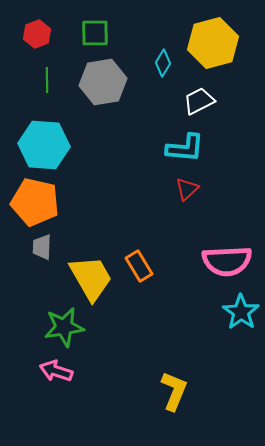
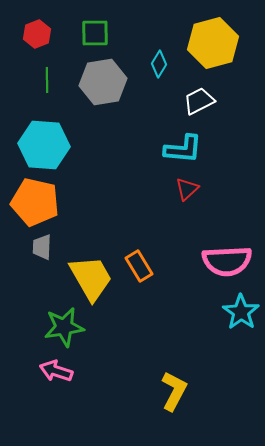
cyan diamond: moved 4 px left, 1 px down
cyan L-shape: moved 2 px left, 1 px down
yellow L-shape: rotated 6 degrees clockwise
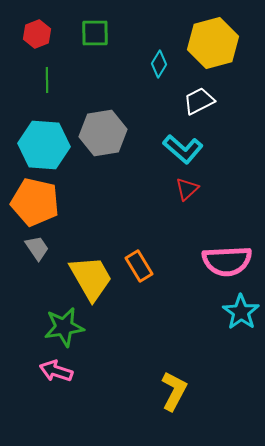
gray hexagon: moved 51 px down
cyan L-shape: rotated 36 degrees clockwise
gray trapezoid: moved 5 px left, 1 px down; rotated 144 degrees clockwise
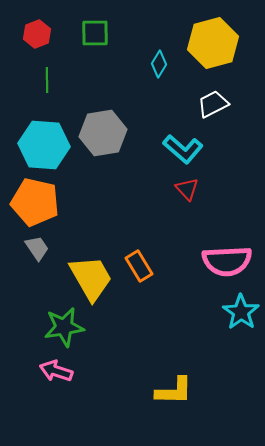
white trapezoid: moved 14 px right, 3 px down
red triangle: rotated 30 degrees counterclockwise
yellow L-shape: rotated 63 degrees clockwise
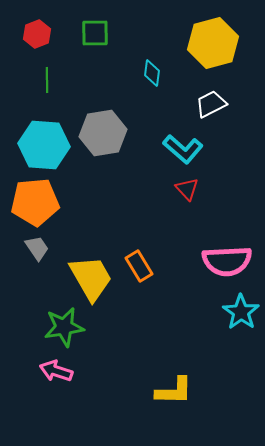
cyan diamond: moved 7 px left, 9 px down; rotated 24 degrees counterclockwise
white trapezoid: moved 2 px left
orange pentagon: rotated 18 degrees counterclockwise
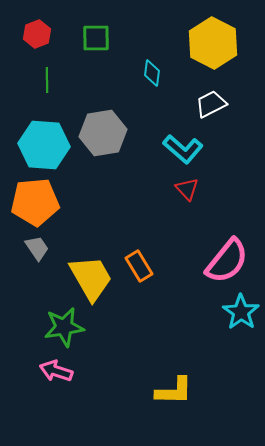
green square: moved 1 px right, 5 px down
yellow hexagon: rotated 18 degrees counterclockwise
pink semicircle: rotated 48 degrees counterclockwise
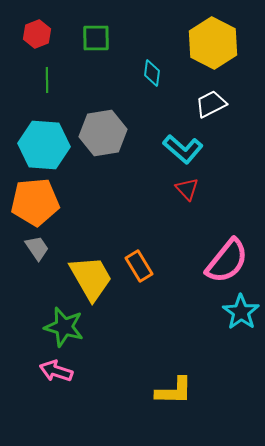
green star: rotated 24 degrees clockwise
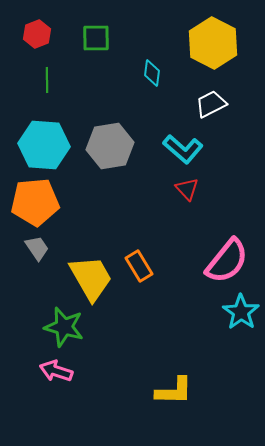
gray hexagon: moved 7 px right, 13 px down
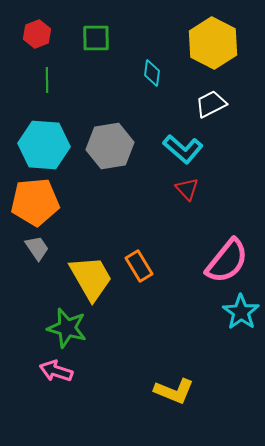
green star: moved 3 px right, 1 px down
yellow L-shape: rotated 21 degrees clockwise
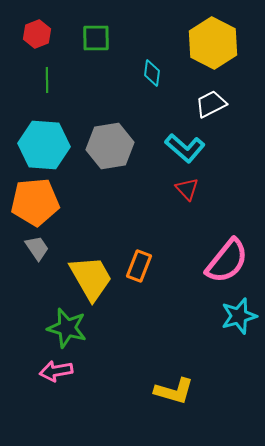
cyan L-shape: moved 2 px right, 1 px up
orange rectangle: rotated 52 degrees clockwise
cyan star: moved 2 px left, 4 px down; rotated 21 degrees clockwise
pink arrow: rotated 28 degrees counterclockwise
yellow L-shape: rotated 6 degrees counterclockwise
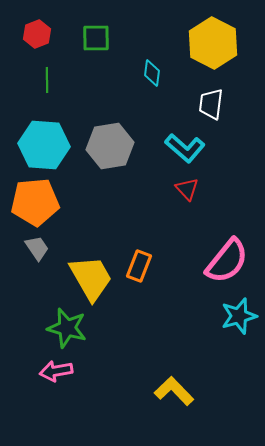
white trapezoid: rotated 56 degrees counterclockwise
yellow L-shape: rotated 150 degrees counterclockwise
